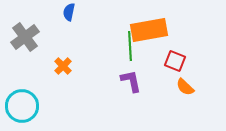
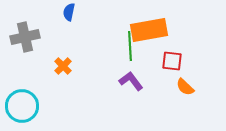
gray cross: rotated 24 degrees clockwise
red square: moved 3 px left; rotated 15 degrees counterclockwise
purple L-shape: rotated 25 degrees counterclockwise
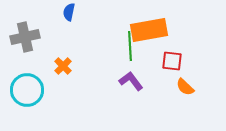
cyan circle: moved 5 px right, 16 px up
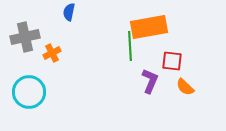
orange rectangle: moved 3 px up
orange cross: moved 11 px left, 13 px up; rotated 18 degrees clockwise
purple L-shape: moved 19 px right; rotated 60 degrees clockwise
cyan circle: moved 2 px right, 2 px down
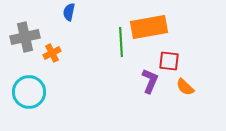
green line: moved 9 px left, 4 px up
red square: moved 3 px left
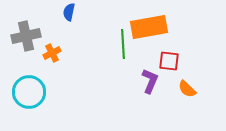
gray cross: moved 1 px right, 1 px up
green line: moved 2 px right, 2 px down
orange semicircle: moved 2 px right, 2 px down
